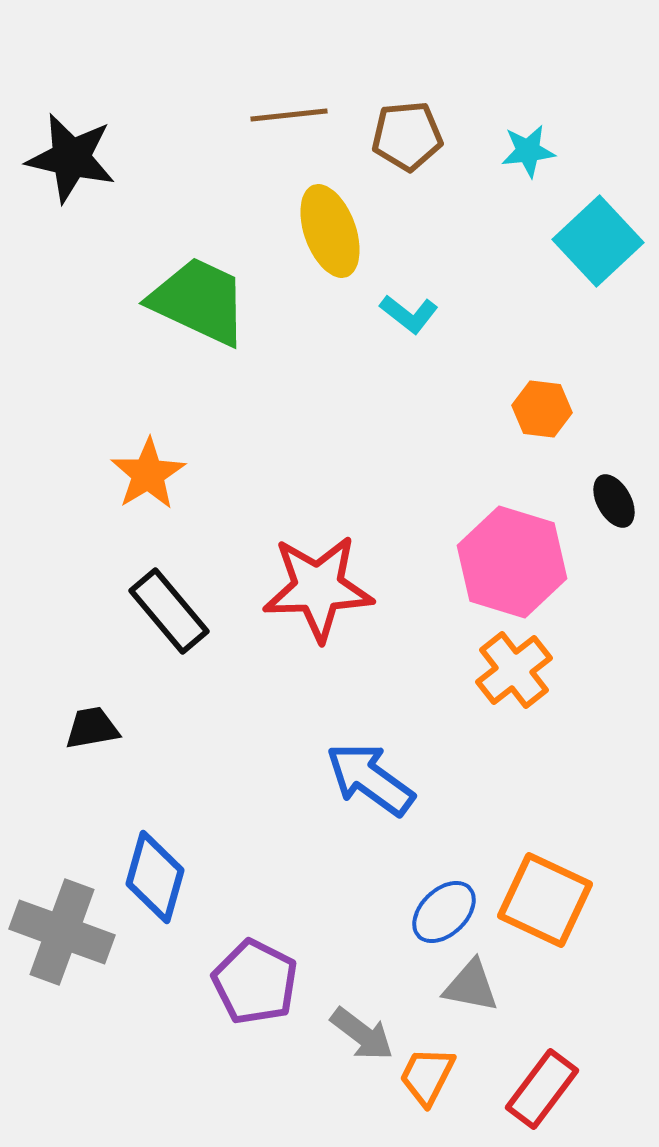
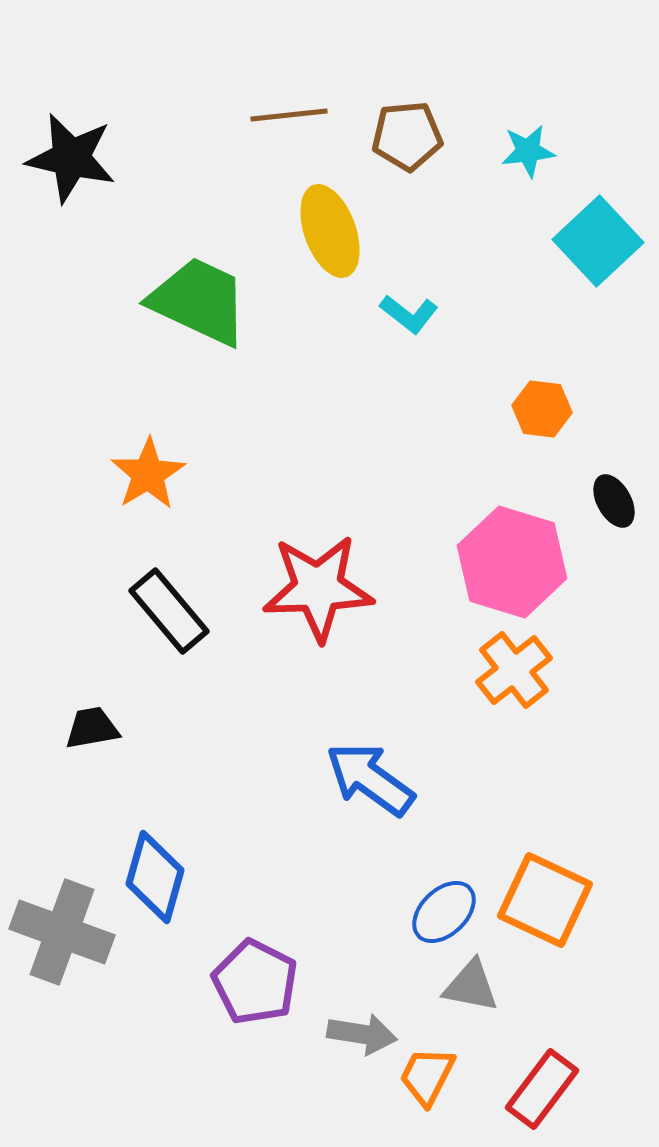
gray arrow: rotated 28 degrees counterclockwise
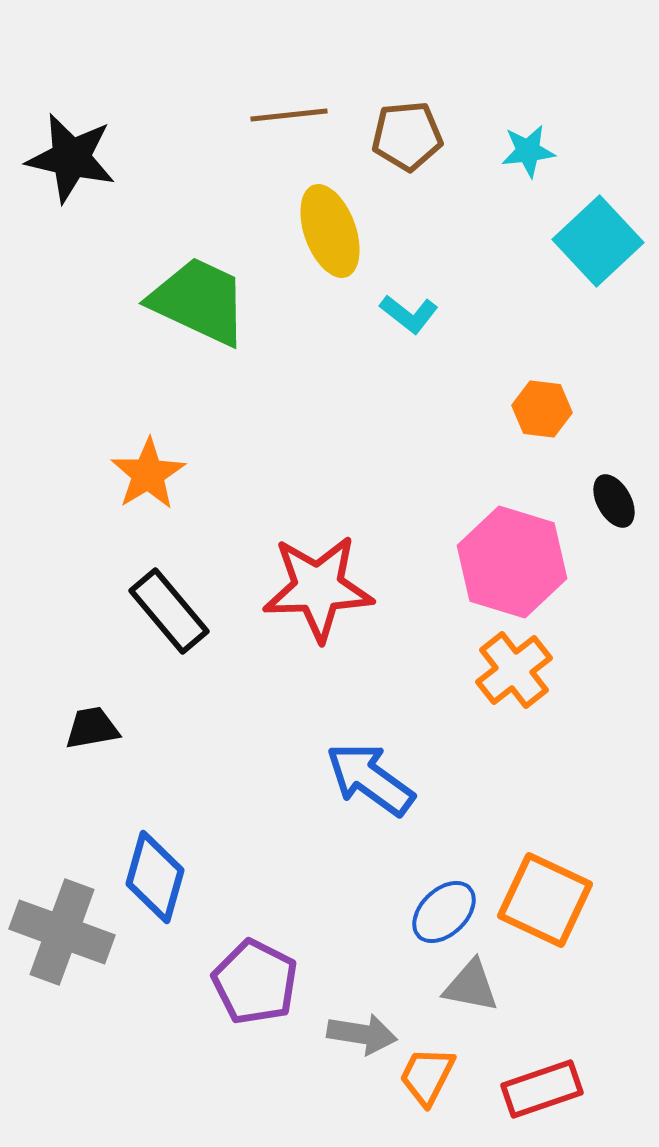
red rectangle: rotated 34 degrees clockwise
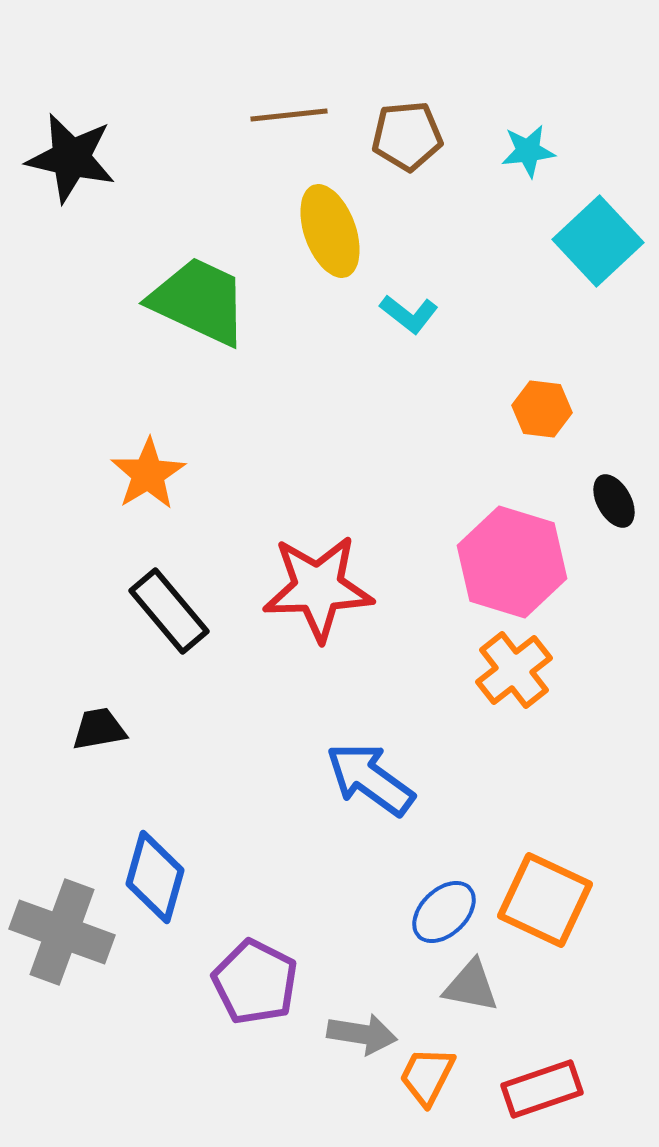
black trapezoid: moved 7 px right, 1 px down
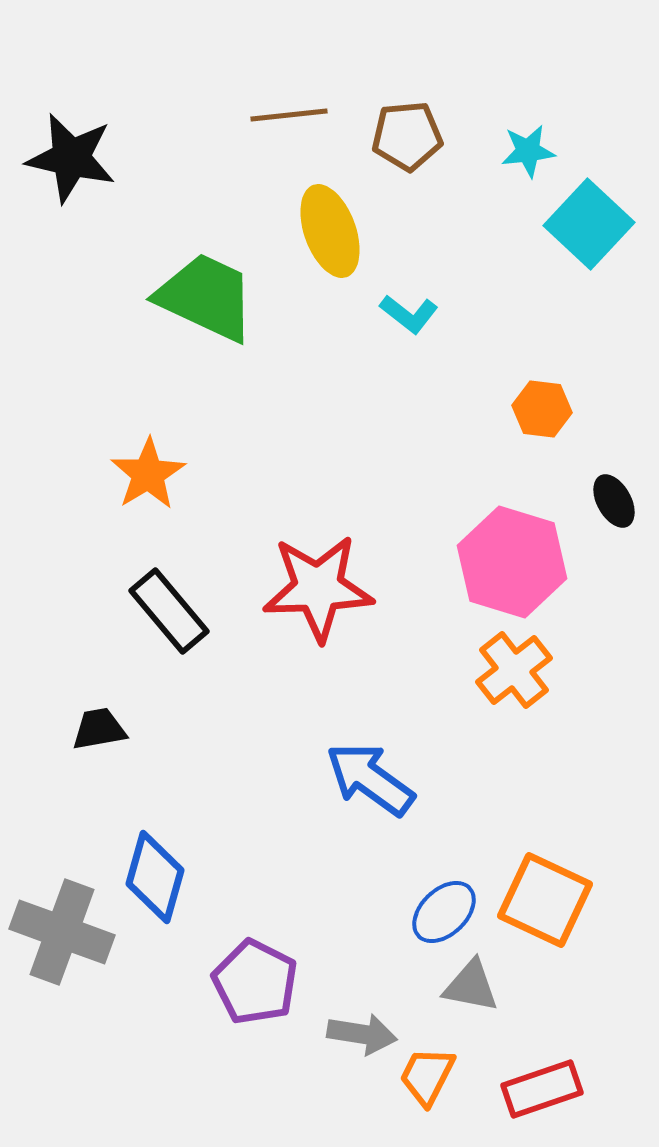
cyan square: moved 9 px left, 17 px up; rotated 4 degrees counterclockwise
green trapezoid: moved 7 px right, 4 px up
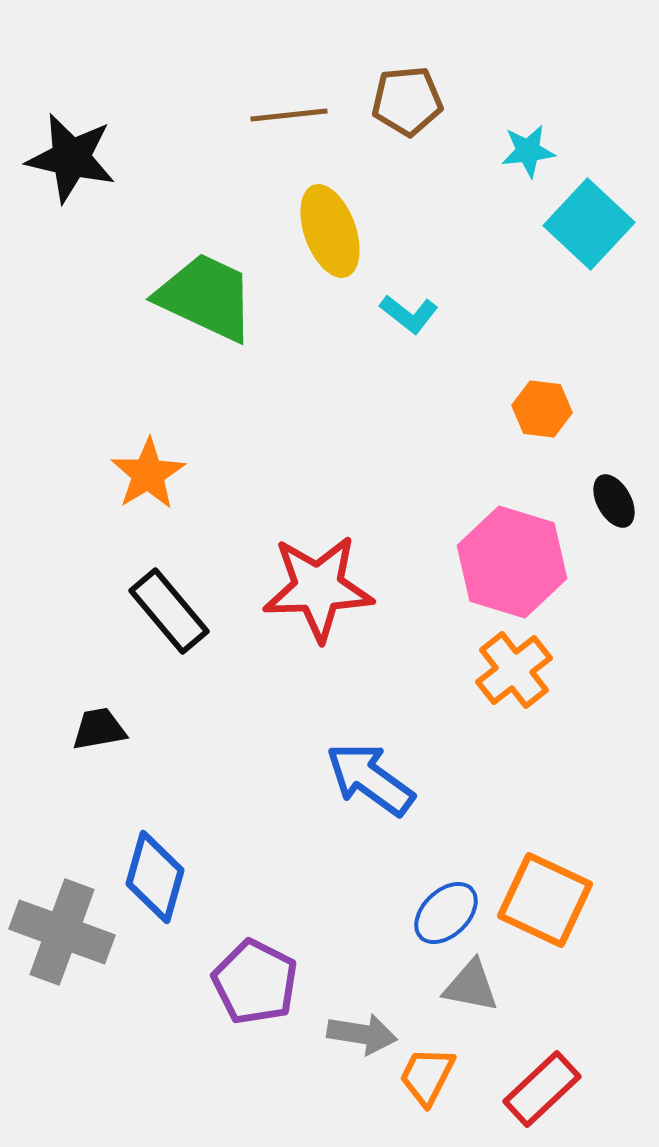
brown pentagon: moved 35 px up
blue ellipse: moved 2 px right, 1 px down
red rectangle: rotated 24 degrees counterclockwise
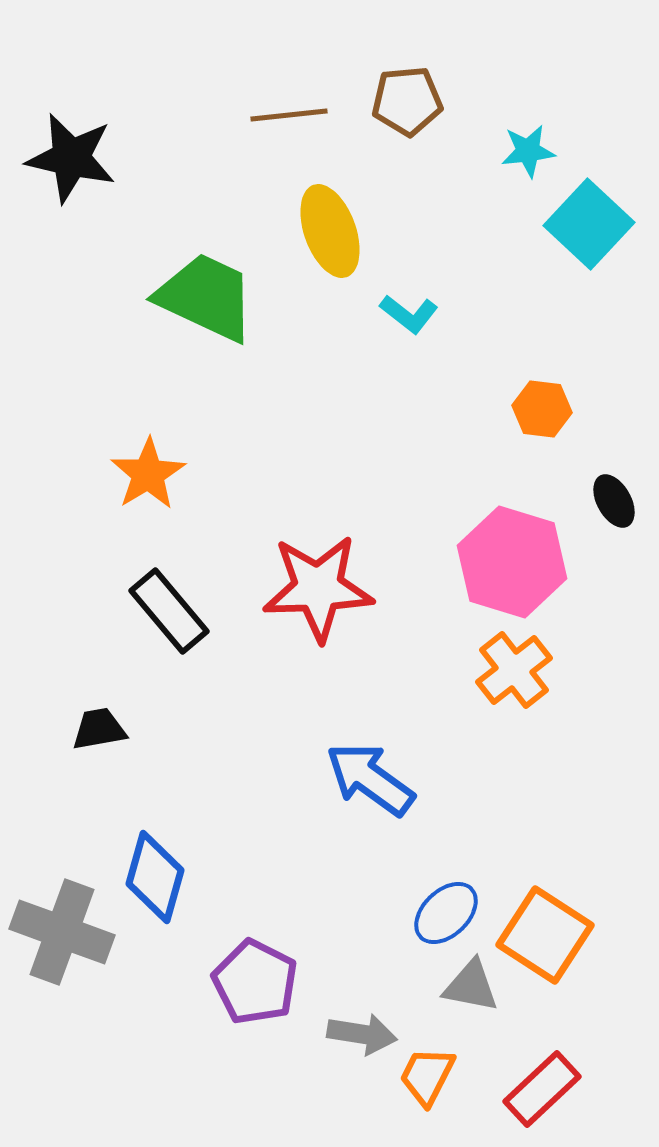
orange square: moved 35 px down; rotated 8 degrees clockwise
